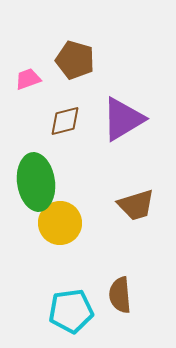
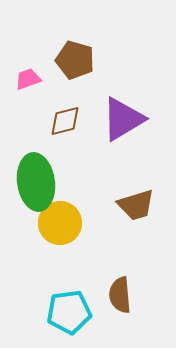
cyan pentagon: moved 2 px left, 1 px down
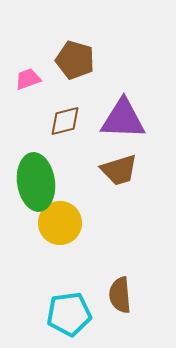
purple triangle: rotated 33 degrees clockwise
brown trapezoid: moved 17 px left, 35 px up
cyan pentagon: moved 2 px down
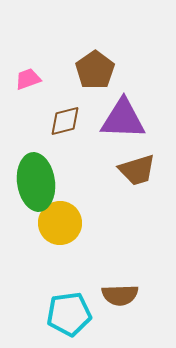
brown pentagon: moved 20 px right, 10 px down; rotated 21 degrees clockwise
brown trapezoid: moved 18 px right
brown semicircle: rotated 87 degrees counterclockwise
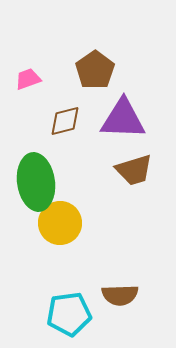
brown trapezoid: moved 3 px left
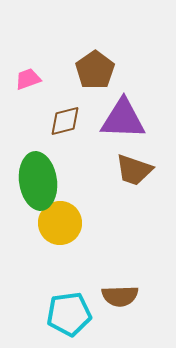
brown trapezoid: rotated 36 degrees clockwise
green ellipse: moved 2 px right, 1 px up
brown semicircle: moved 1 px down
